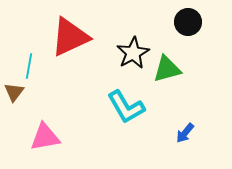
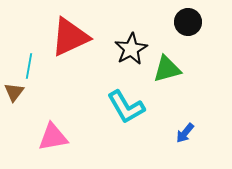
black star: moved 2 px left, 4 px up
pink triangle: moved 8 px right
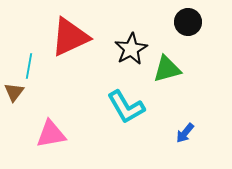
pink triangle: moved 2 px left, 3 px up
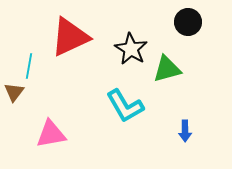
black star: rotated 12 degrees counterclockwise
cyan L-shape: moved 1 px left, 1 px up
blue arrow: moved 2 px up; rotated 40 degrees counterclockwise
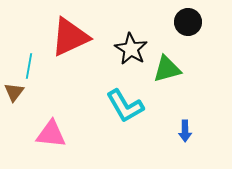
pink triangle: rotated 16 degrees clockwise
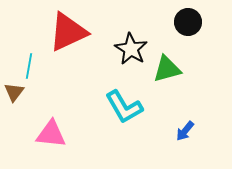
red triangle: moved 2 px left, 5 px up
cyan L-shape: moved 1 px left, 1 px down
blue arrow: rotated 40 degrees clockwise
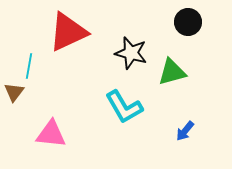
black star: moved 4 px down; rotated 16 degrees counterclockwise
green triangle: moved 5 px right, 3 px down
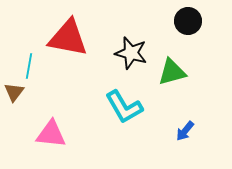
black circle: moved 1 px up
red triangle: moved 6 px down; rotated 36 degrees clockwise
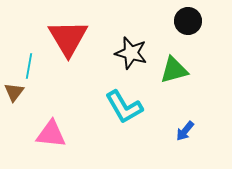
red triangle: rotated 48 degrees clockwise
green triangle: moved 2 px right, 2 px up
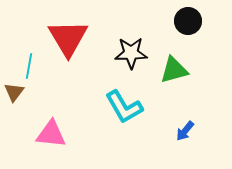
black star: rotated 16 degrees counterclockwise
